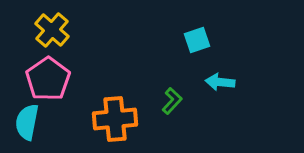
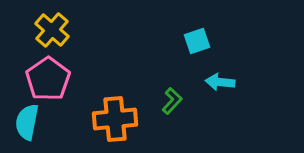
cyan square: moved 1 px down
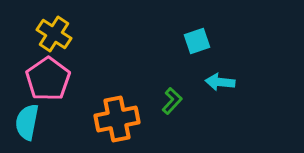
yellow cross: moved 2 px right, 4 px down; rotated 8 degrees counterclockwise
orange cross: moved 2 px right; rotated 6 degrees counterclockwise
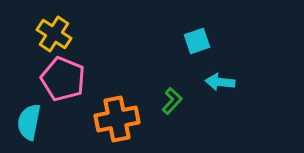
pink pentagon: moved 15 px right; rotated 15 degrees counterclockwise
cyan semicircle: moved 2 px right
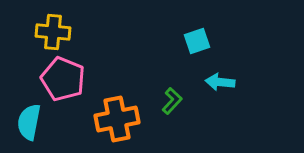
yellow cross: moved 1 px left, 2 px up; rotated 28 degrees counterclockwise
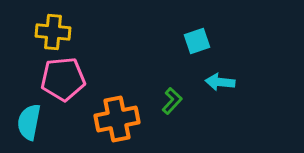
pink pentagon: rotated 27 degrees counterclockwise
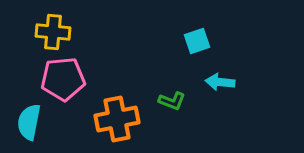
green L-shape: rotated 68 degrees clockwise
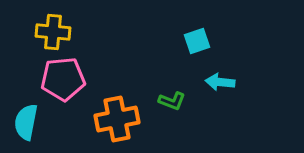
cyan semicircle: moved 3 px left
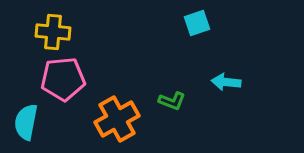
cyan square: moved 18 px up
cyan arrow: moved 6 px right
orange cross: rotated 18 degrees counterclockwise
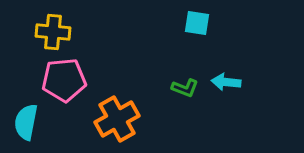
cyan square: rotated 28 degrees clockwise
pink pentagon: moved 1 px right, 1 px down
green L-shape: moved 13 px right, 13 px up
